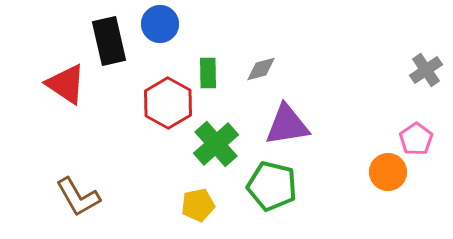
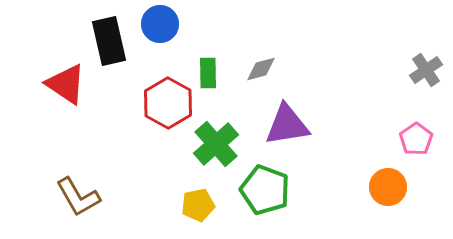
orange circle: moved 15 px down
green pentagon: moved 7 px left, 4 px down; rotated 6 degrees clockwise
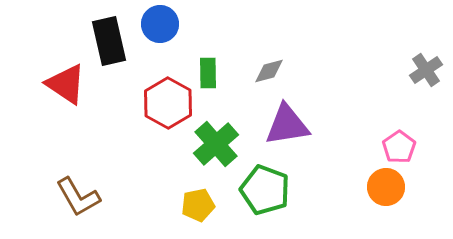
gray diamond: moved 8 px right, 2 px down
pink pentagon: moved 17 px left, 8 px down
orange circle: moved 2 px left
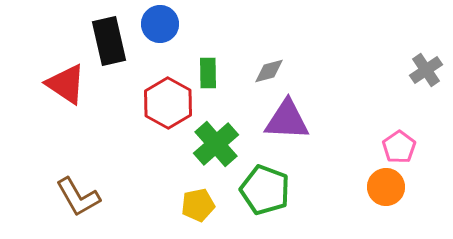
purple triangle: moved 5 px up; rotated 12 degrees clockwise
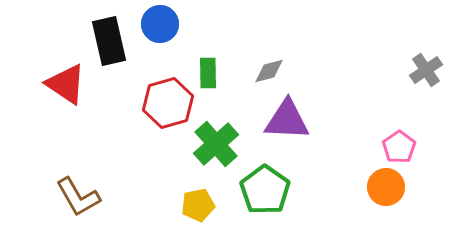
red hexagon: rotated 15 degrees clockwise
green pentagon: rotated 15 degrees clockwise
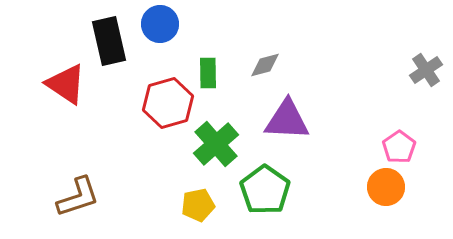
gray diamond: moved 4 px left, 6 px up
brown L-shape: rotated 78 degrees counterclockwise
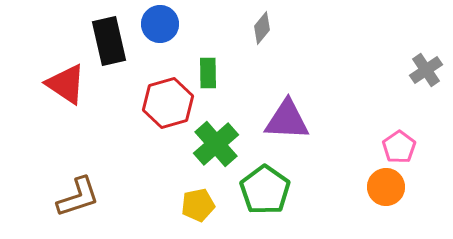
gray diamond: moved 3 px left, 37 px up; rotated 36 degrees counterclockwise
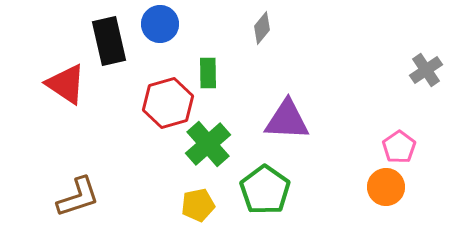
green cross: moved 8 px left
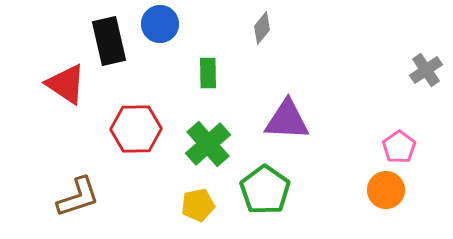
red hexagon: moved 32 px left, 26 px down; rotated 15 degrees clockwise
orange circle: moved 3 px down
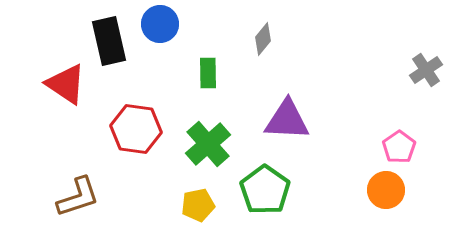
gray diamond: moved 1 px right, 11 px down
red hexagon: rotated 9 degrees clockwise
